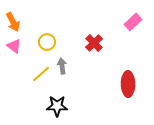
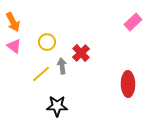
red cross: moved 13 px left, 10 px down
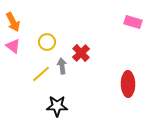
pink rectangle: rotated 60 degrees clockwise
pink triangle: moved 1 px left
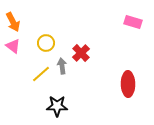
yellow circle: moved 1 px left, 1 px down
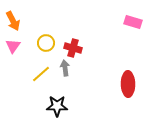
orange arrow: moved 1 px up
pink triangle: rotated 28 degrees clockwise
red cross: moved 8 px left, 5 px up; rotated 30 degrees counterclockwise
gray arrow: moved 3 px right, 2 px down
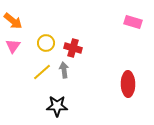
orange arrow: rotated 24 degrees counterclockwise
gray arrow: moved 1 px left, 2 px down
yellow line: moved 1 px right, 2 px up
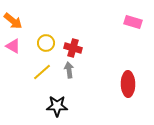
pink triangle: rotated 35 degrees counterclockwise
gray arrow: moved 5 px right
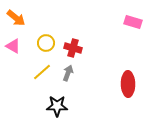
orange arrow: moved 3 px right, 3 px up
gray arrow: moved 1 px left, 3 px down; rotated 28 degrees clockwise
